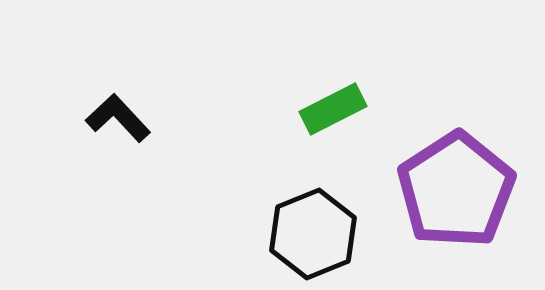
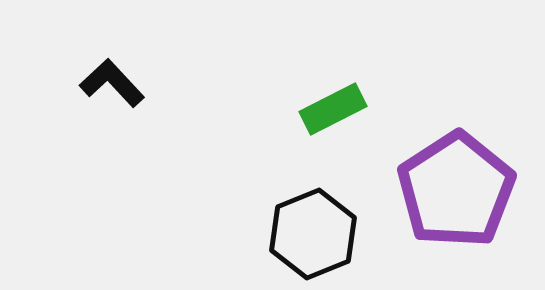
black L-shape: moved 6 px left, 35 px up
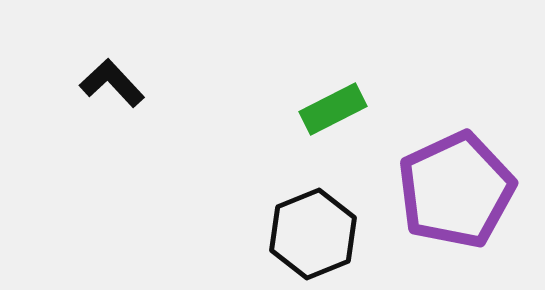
purple pentagon: rotated 8 degrees clockwise
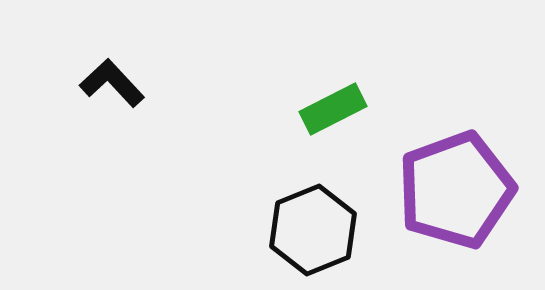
purple pentagon: rotated 5 degrees clockwise
black hexagon: moved 4 px up
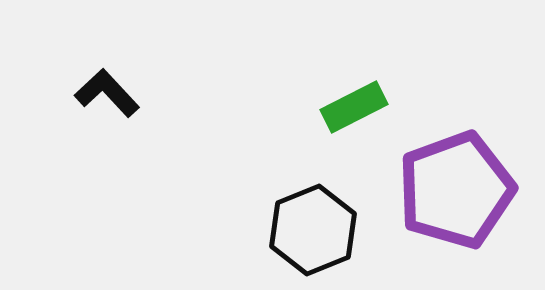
black L-shape: moved 5 px left, 10 px down
green rectangle: moved 21 px right, 2 px up
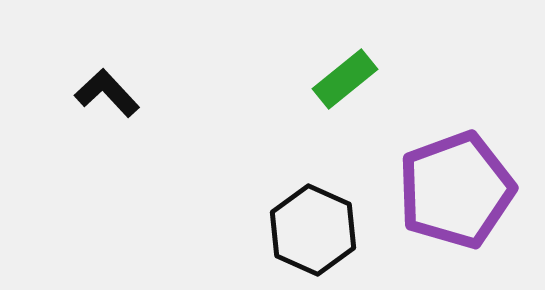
green rectangle: moved 9 px left, 28 px up; rotated 12 degrees counterclockwise
black hexagon: rotated 14 degrees counterclockwise
